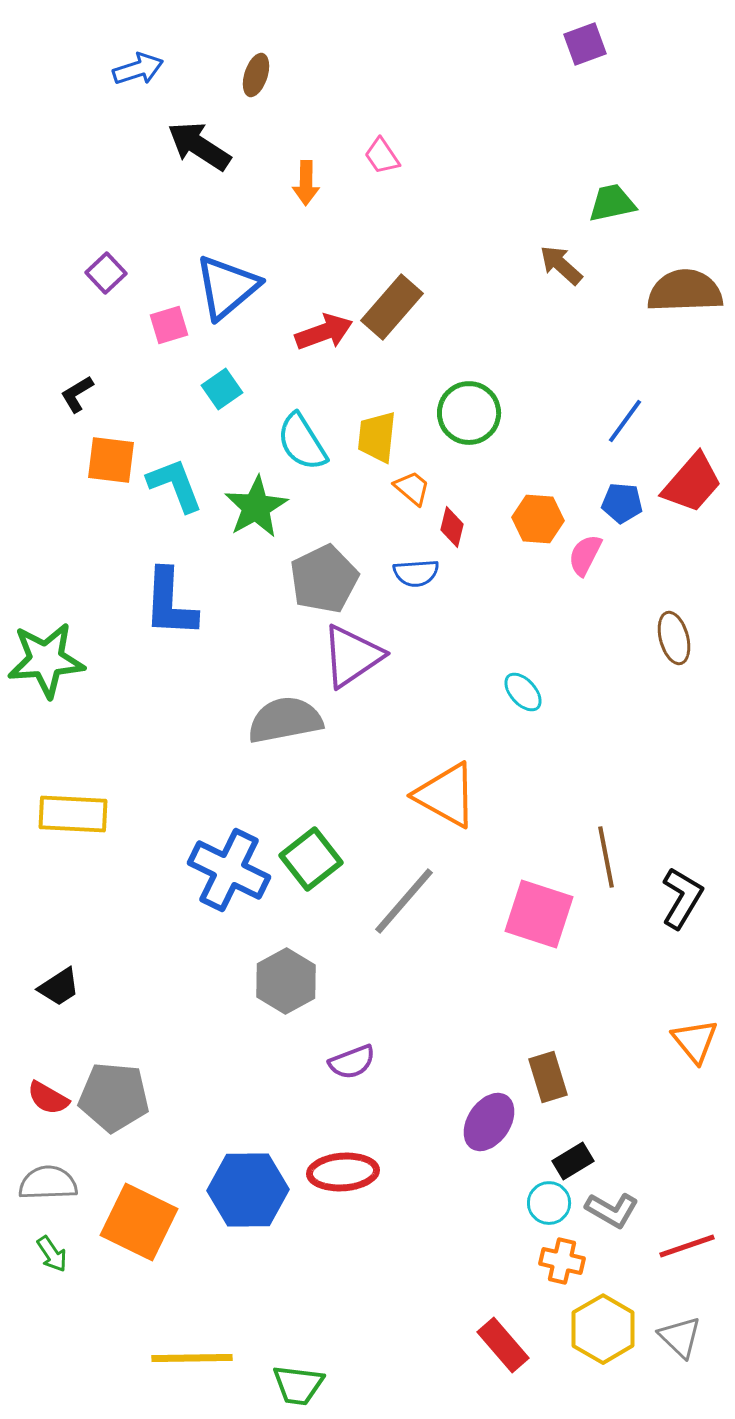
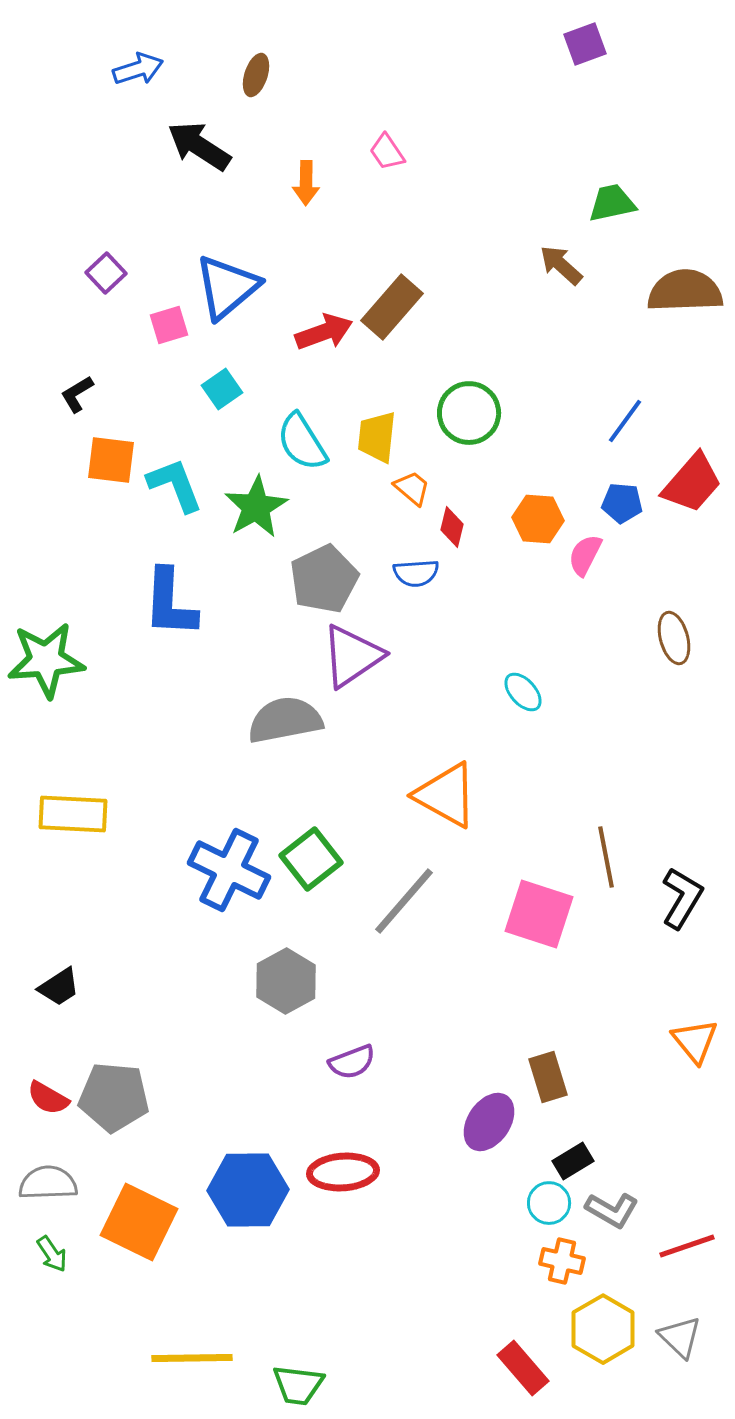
pink trapezoid at (382, 156): moved 5 px right, 4 px up
red rectangle at (503, 1345): moved 20 px right, 23 px down
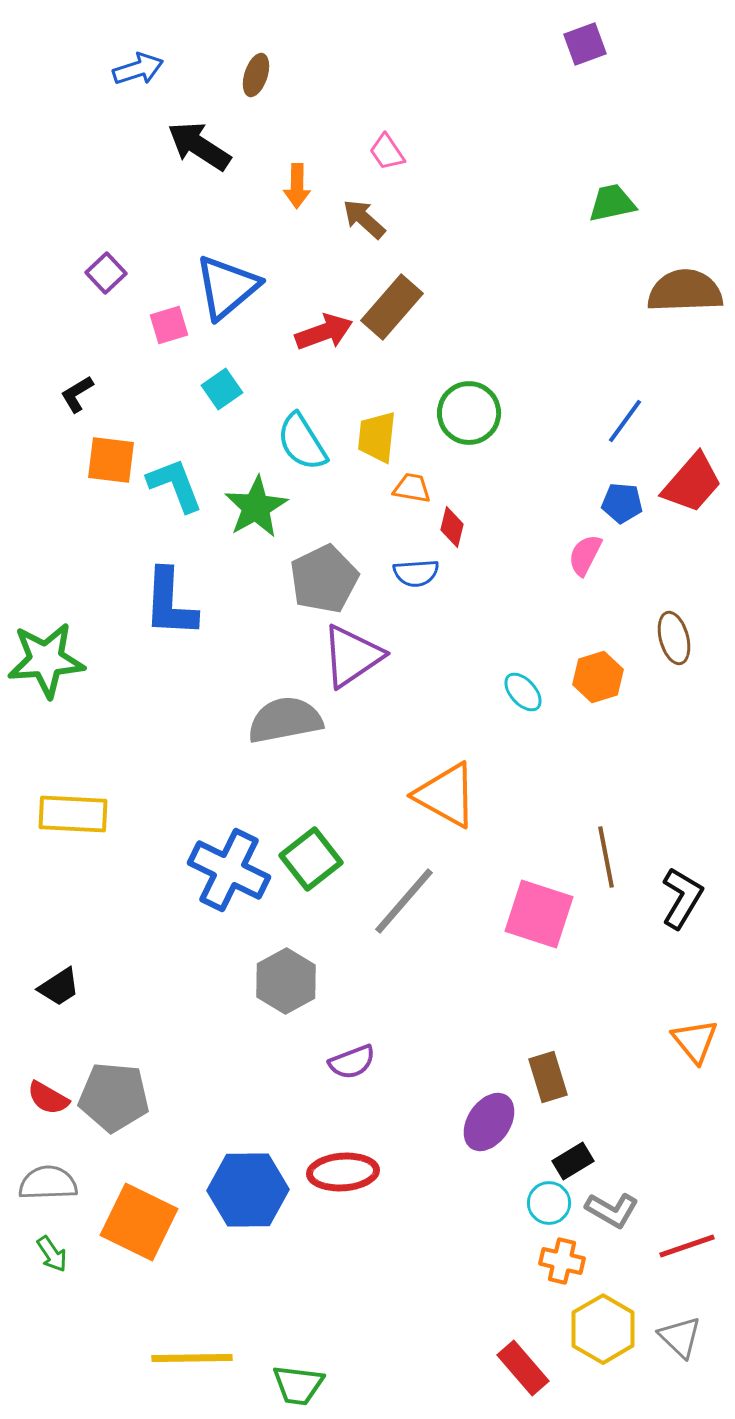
orange arrow at (306, 183): moved 9 px left, 3 px down
brown arrow at (561, 265): moved 197 px left, 46 px up
orange trapezoid at (412, 488): rotated 30 degrees counterclockwise
orange hexagon at (538, 519): moved 60 px right, 158 px down; rotated 21 degrees counterclockwise
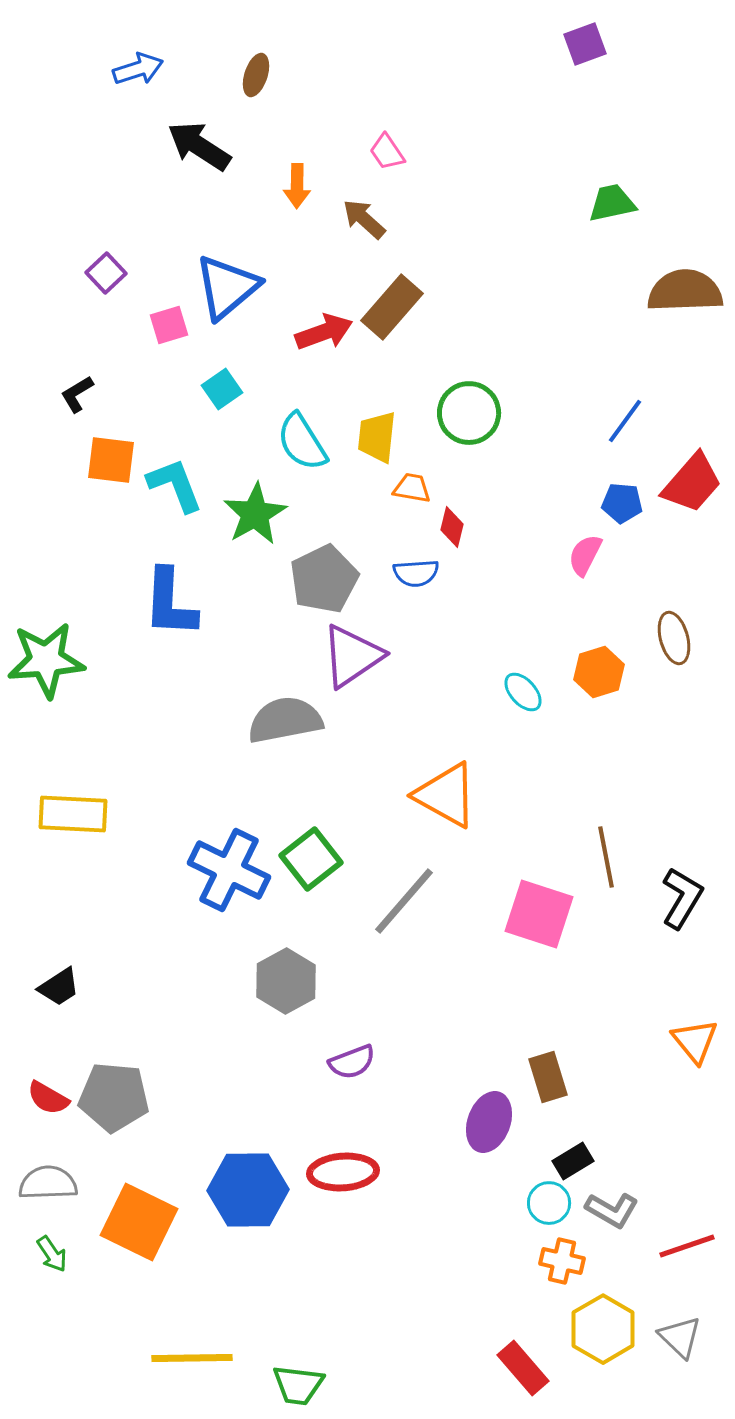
green star at (256, 507): moved 1 px left, 7 px down
orange hexagon at (598, 677): moved 1 px right, 5 px up
purple ellipse at (489, 1122): rotated 14 degrees counterclockwise
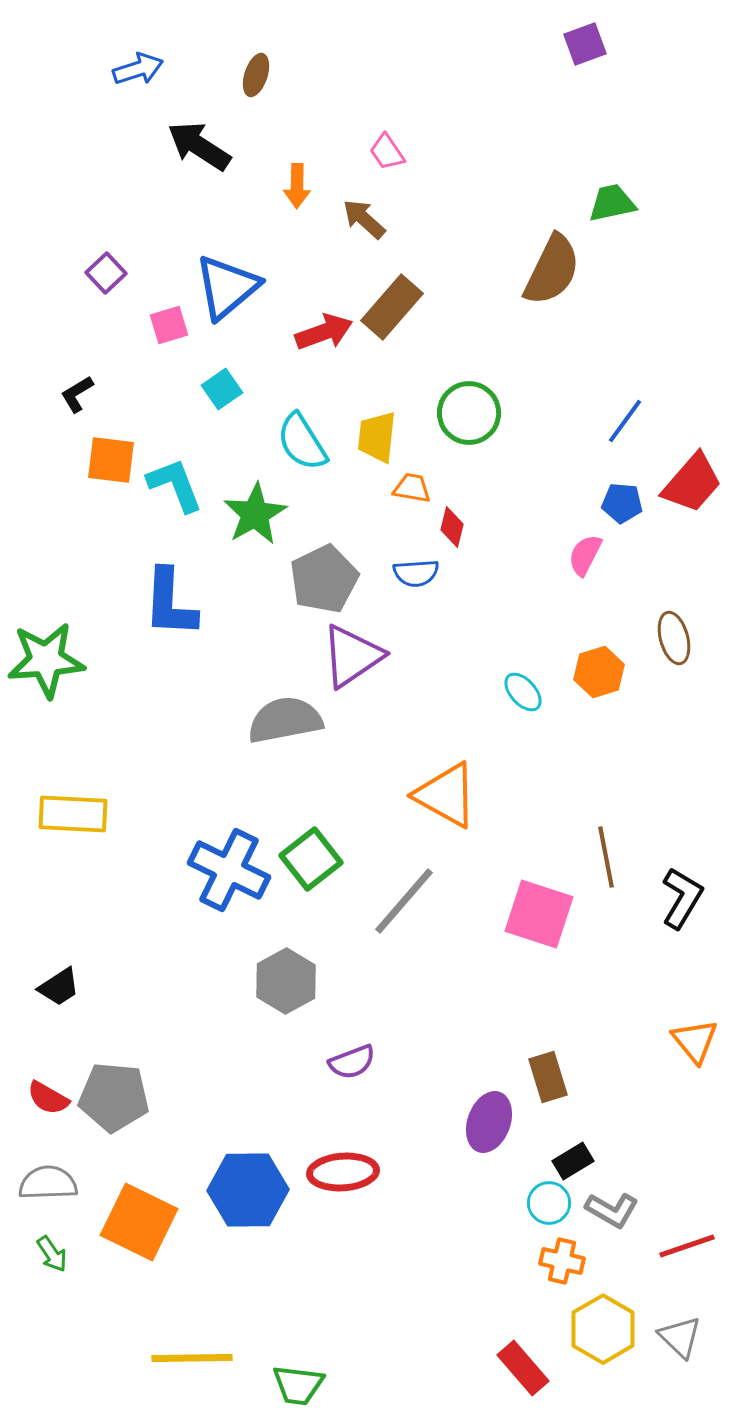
brown semicircle at (685, 291): moved 133 px left, 21 px up; rotated 118 degrees clockwise
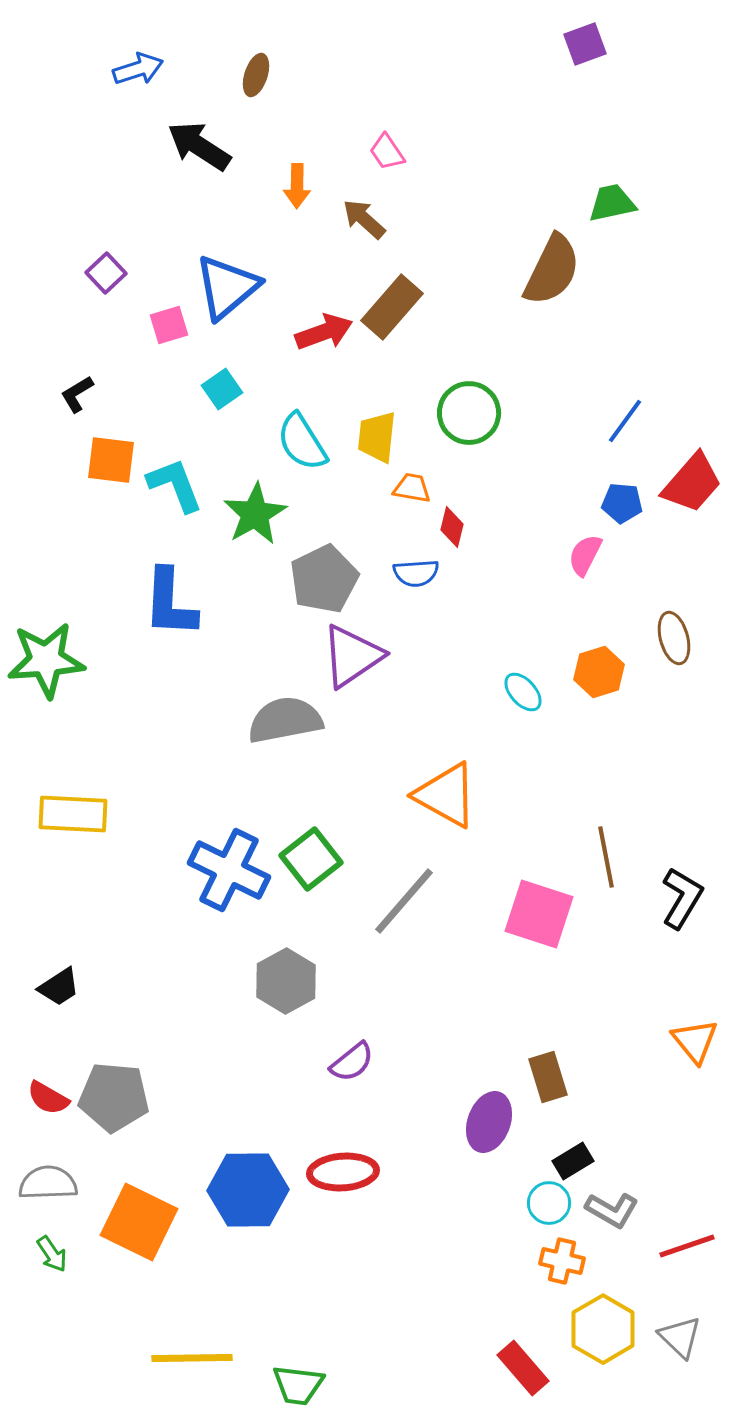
purple semicircle at (352, 1062): rotated 18 degrees counterclockwise
